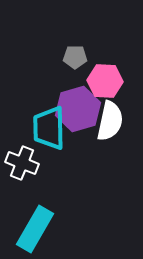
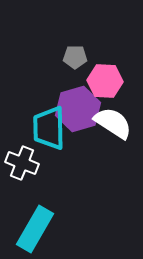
white semicircle: moved 3 px right, 2 px down; rotated 69 degrees counterclockwise
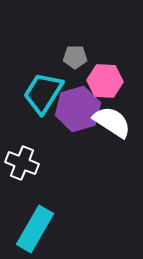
white semicircle: moved 1 px left, 1 px up
cyan trapezoid: moved 6 px left, 35 px up; rotated 33 degrees clockwise
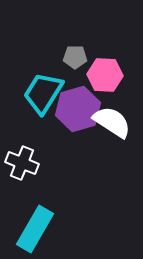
pink hexagon: moved 6 px up
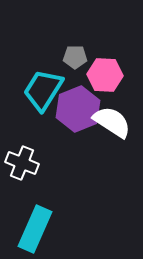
cyan trapezoid: moved 3 px up
purple hexagon: rotated 6 degrees counterclockwise
cyan rectangle: rotated 6 degrees counterclockwise
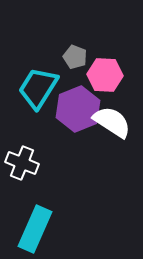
gray pentagon: rotated 20 degrees clockwise
cyan trapezoid: moved 5 px left, 2 px up
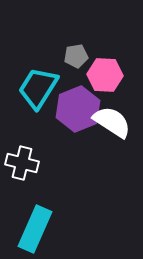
gray pentagon: moved 1 px right, 1 px up; rotated 30 degrees counterclockwise
white cross: rotated 8 degrees counterclockwise
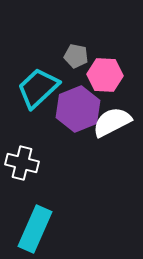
gray pentagon: rotated 20 degrees clockwise
cyan trapezoid: rotated 15 degrees clockwise
white semicircle: rotated 60 degrees counterclockwise
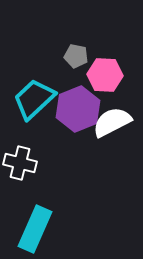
cyan trapezoid: moved 4 px left, 11 px down
white cross: moved 2 px left
